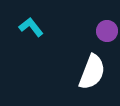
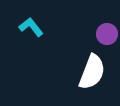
purple circle: moved 3 px down
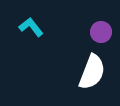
purple circle: moved 6 px left, 2 px up
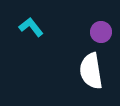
white semicircle: moved 1 px left, 1 px up; rotated 150 degrees clockwise
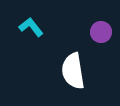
white semicircle: moved 18 px left
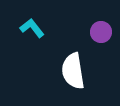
cyan L-shape: moved 1 px right, 1 px down
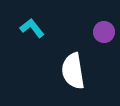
purple circle: moved 3 px right
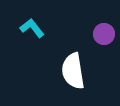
purple circle: moved 2 px down
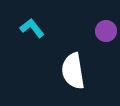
purple circle: moved 2 px right, 3 px up
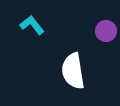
cyan L-shape: moved 3 px up
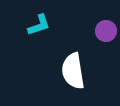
cyan L-shape: moved 7 px right; rotated 110 degrees clockwise
